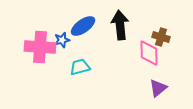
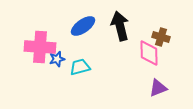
black arrow: moved 1 px down; rotated 8 degrees counterclockwise
blue star: moved 5 px left, 19 px down
purple triangle: rotated 18 degrees clockwise
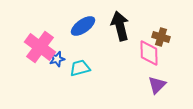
pink cross: rotated 32 degrees clockwise
cyan trapezoid: moved 1 px down
purple triangle: moved 1 px left, 3 px up; rotated 24 degrees counterclockwise
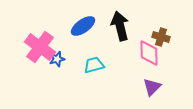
cyan trapezoid: moved 14 px right, 3 px up
purple triangle: moved 5 px left, 2 px down
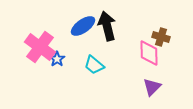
black arrow: moved 13 px left
blue star: rotated 21 degrees counterclockwise
cyan trapezoid: rotated 125 degrees counterclockwise
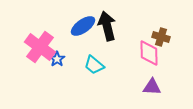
purple triangle: rotated 48 degrees clockwise
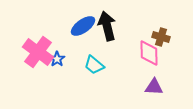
pink cross: moved 2 px left, 5 px down
purple triangle: moved 2 px right
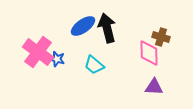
black arrow: moved 2 px down
blue star: rotated 21 degrees counterclockwise
